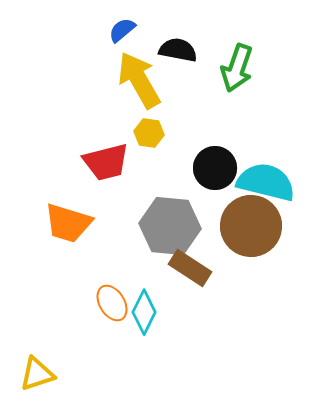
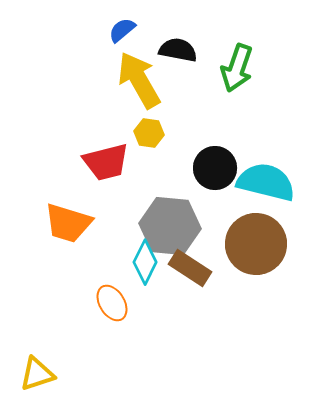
brown circle: moved 5 px right, 18 px down
cyan diamond: moved 1 px right, 50 px up
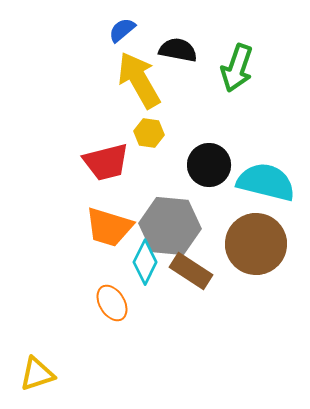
black circle: moved 6 px left, 3 px up
orange trapezoid: moved 41 px right, 4 px down
brown rectangle: moved 1 px right, 3 px down
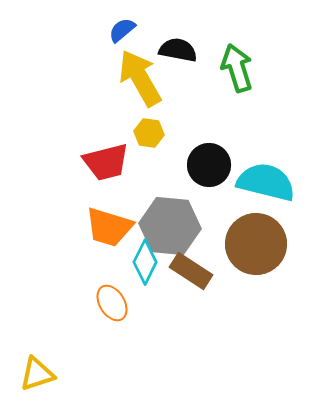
green arrow: rotated 144 degrees clockwise
yellow arrow: moved 1 px right, 2 px up
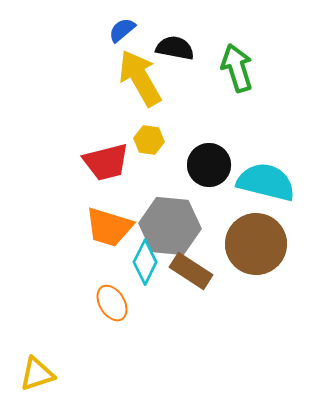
black semicircle: moved 3 px left, 2 px up
yellow hexagon: moved 7 px down
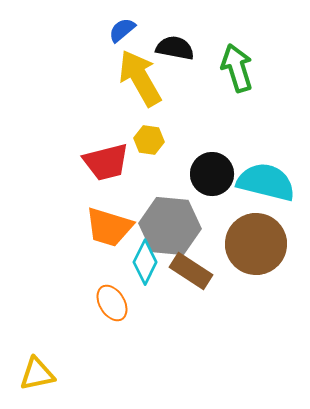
black circle: moved 3 px right, 9 px down
yellow triangle: rotated 6 degrees clockwise
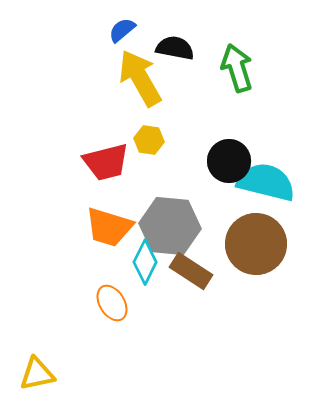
black circle: moved 17 px right, 13 px up
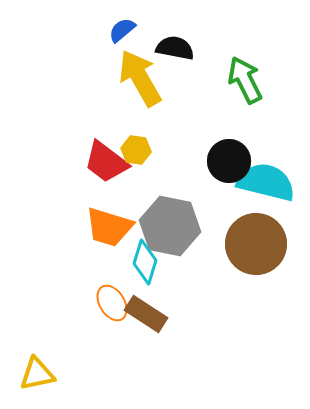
green arrow: moved 8 px right, 12 px down; rotated 9 degrees counterclockwise
yellow hexagon: moved 13 px left, 10 px down
red trapezoid: rotated 51 degrees clockwise
gray hexagon: rotated 6 degrees clockwise
cyan diamond: rotated 9 degrees counterclockwise
brown rectangle: moved 45 px left, 43 px down
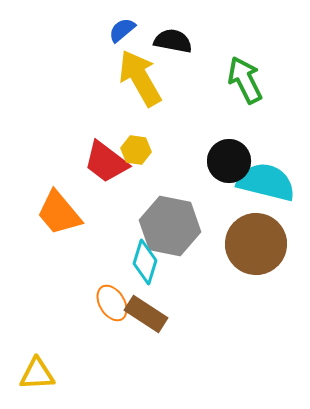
black semicircle: moved 2 px left, 7 px up
orange trapezoid: moved 50 px left, 14 px up; rotated 33 degrees clockwise
yellow triangle: rotated 9 degrees clockwise
